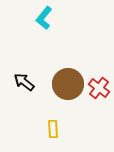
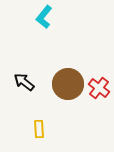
cyan L-shape: moved 1 px up
yellow rectangle: moved 14 px left
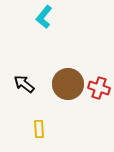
black arrow: moved 2 px down
red cross: rotated 20 degrees counterclockwise
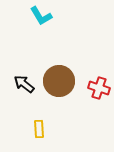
cyan L-shape: moved 3 px left, 1 px up; rotated 70 degrees counterclockwise
brown circle: moved 9 px left, 3 px up
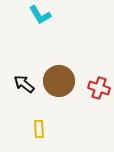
cyan L-shape: moved 1 px left, 1 px up
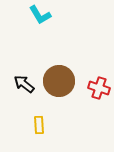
yellow rectangle: moved 4 px up
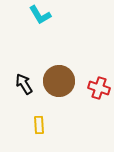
black arrow: rotated 20 degrees clockwise
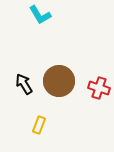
yellow rectangle: rotated 24 degrees clockwise
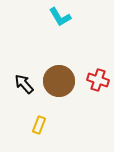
cyan L-shape: moved 20 px right, 2 px down
black arrow: rotated 10 degrees counterclockwise
red cross: moved 1 px left, 8 px up
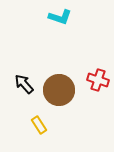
cyan L-shape: rotated 40 degrees counterclockwise
brown circle: moved 9 px down
yellow rectangle: rotated 54 degrees counterclockwise
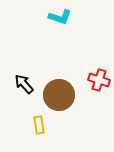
red cross: moved 1 px right
brown circle: moved 5 px down
yellow rectangle: rotated 24 degrees clockwise
